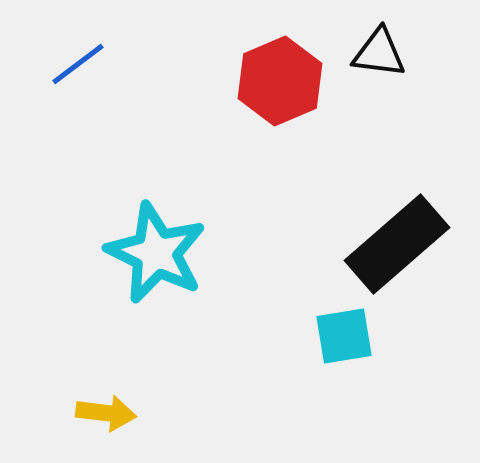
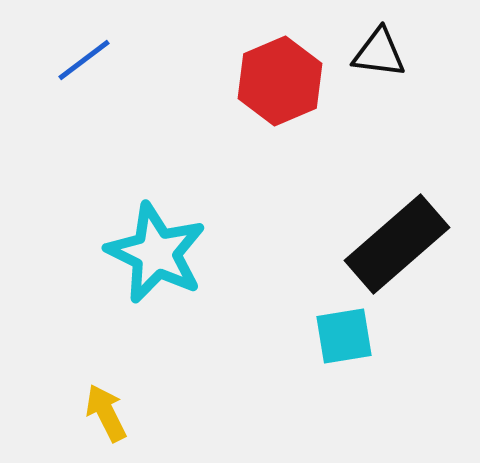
blue line: moved 6 px right, 4 px up
yellow arrow: rotated 124 degrees counterclockwise
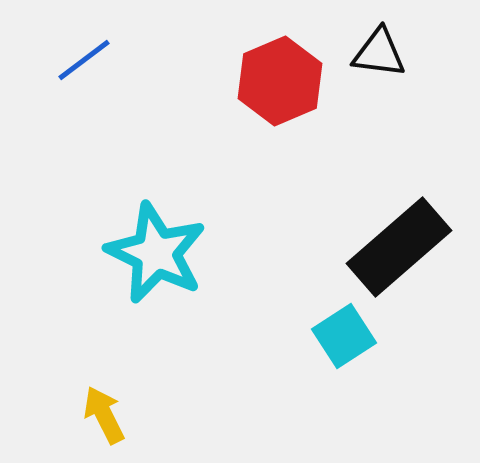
black rectangle: moved 2 px right, 3 px down
cyan square: rotated 24 degrees counterclockwise
yellow arrow: moved 2 px left, 2 px down
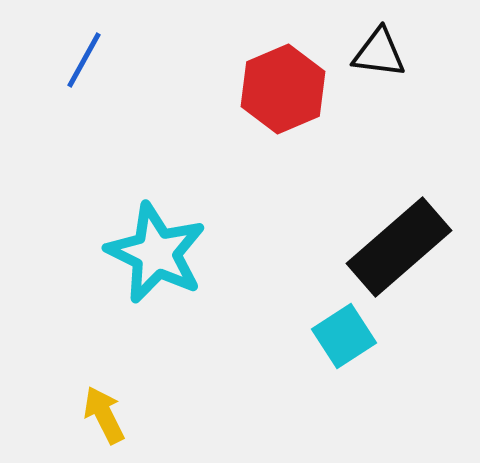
blue line: rotated 24 degrees counterclockwise
red hexagon: moved 3 px right, 8 px down
